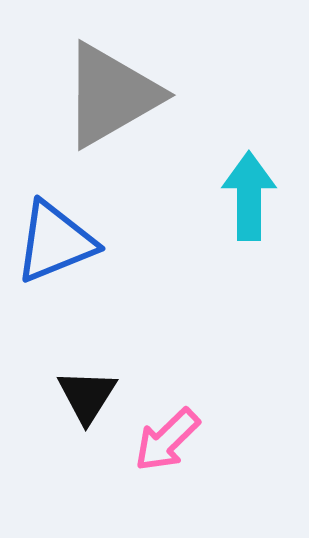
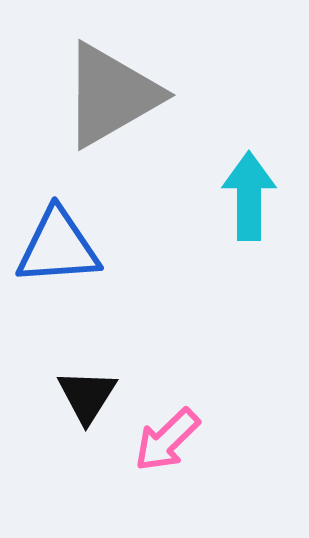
blue triangle: moved 3 px right, 5 px down; rotated 18 degrees clockwise
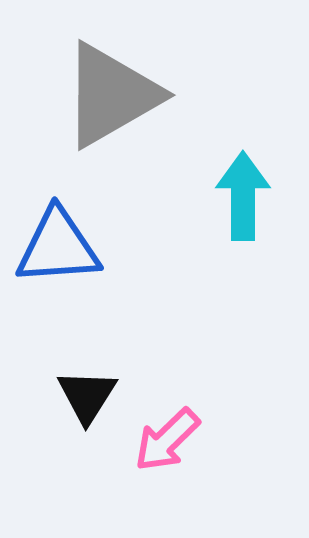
cyan arrow: moved 6 px left
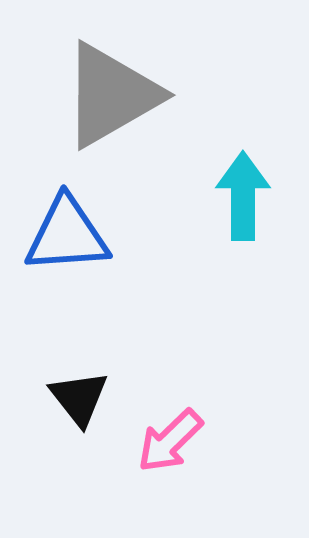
blue triangle: moved 9 px right, 12 px up
black triangle: moved 8 px left, 2 px down; rotated 10 degrees counterclockwise
pink arrow: moved 3 px right, 1 px down
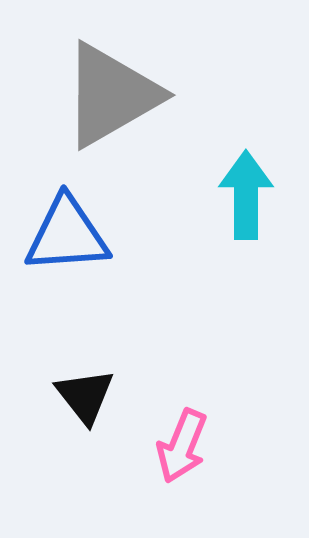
cyan arrow: moved 3 px right, 1 px up
black triangle: moved 6 px right, 2 px up
pink arrow: moved 12 px right, 5 px down; rotated 24 degrees counterclockwise
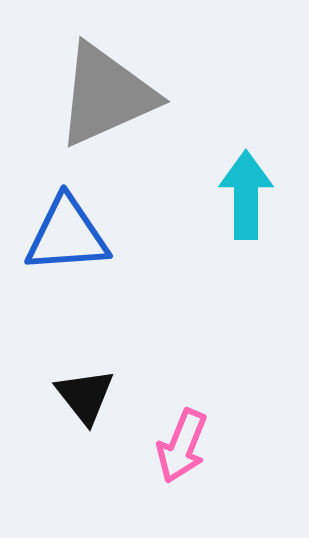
gray triangle: moved 5 px left; rotated 6 degrees clockwise
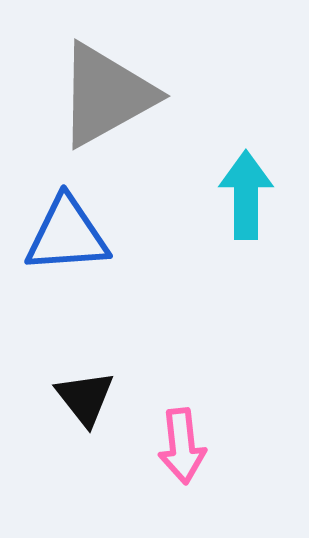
gray triangle: rotated 5 degrees counterclockwise
black triangle: moved 2 px down
pink arrow: rotated 28 degrees counterclockwise
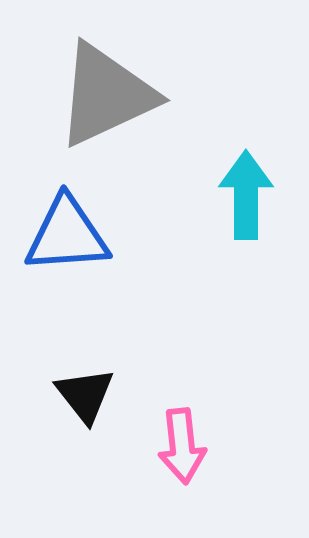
gray triangle: rotated 4 degrees clockwise
black triangle: moved 3 px up
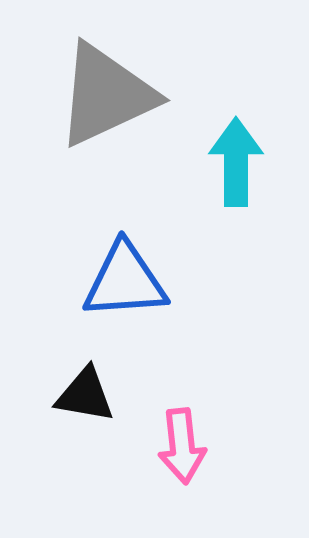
cyan arrow: moved 10 px left, 33 px up
blue triangle: moved 58 px right, 46 px down
black triangle: rotated 42 degrees counterclockwise
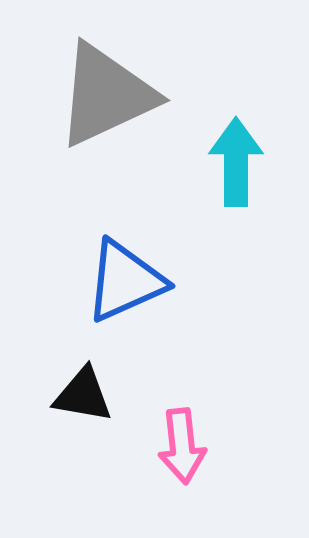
blue triangle: rotated 20 degrees counterclockwise
black triangle: moved 2 px left
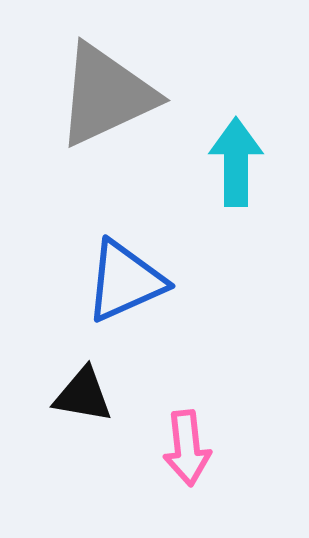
pink arrow: moved 5 px right, 2 px down
